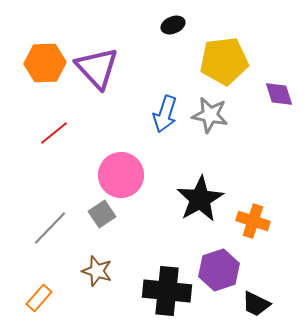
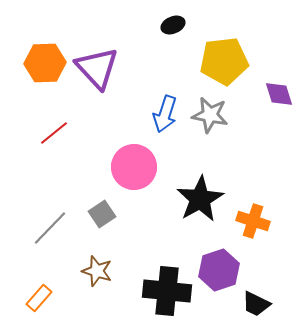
pink circle: moved 13 px right, 8 px up
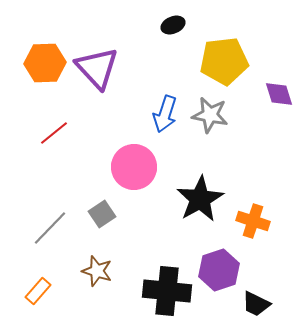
orange rectangle: moved 1 px left, 7 px up
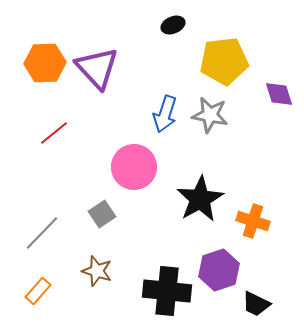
gray line: moved 8 px left, 5 px down
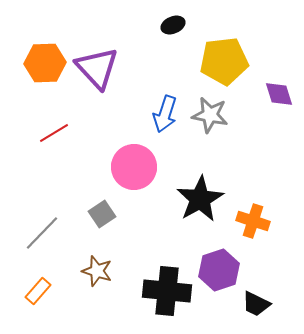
red line: rotated 8 degrees clockwise
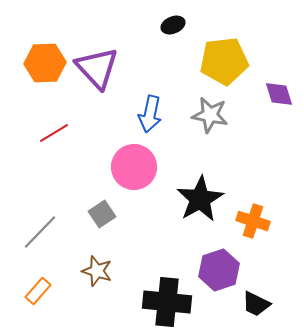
blue arrow: moved 15 px left; rotated 6 degrees counterclockwise
gray line: moved 2 px left, 1 px up
black cross: moved 11 px down
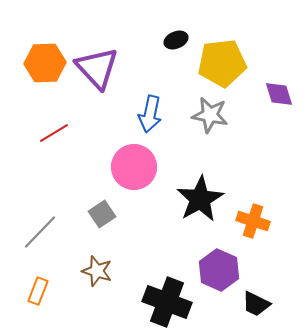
black ellipse: moved 3 px right, 15 px down
yellow pentagon: moved 2 px left, 2 px down
purple hexagon: rotated 18 degrees counterclockwise
orange rectangle: rotated 20 degrees counterclockwise
black cross: rotated 15 degrees clockwise
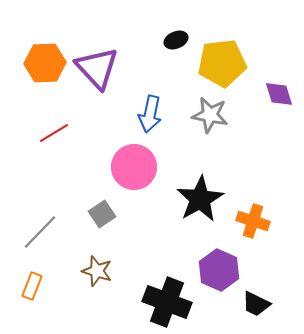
orange rectangle: moved 6 px left, 5 px up
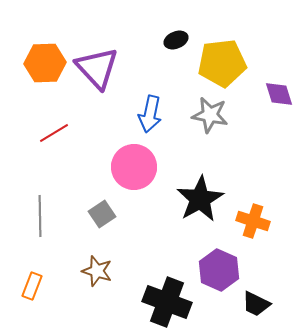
gray line: moved 16 px up; rotated 45 degrees counterclockwise
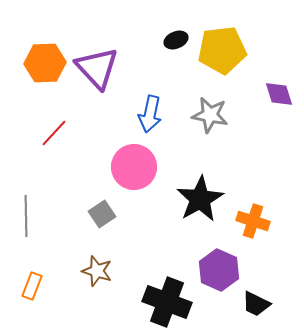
yellow pentagon: moved 13 px up
red line: rotated 16 degrees counterclockwise
gray line: moved 14 px left
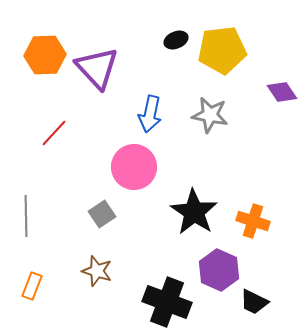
orange hexagon: moved 8 px up
purple diamond: moved 3 px right, 2 px up; rotated 16 degrees counterclockwise
black star: moved 6 px left, 13 px down; rotated 9 degrees counterclockwise
black trapezoid: moved 2 px left, 2 px up
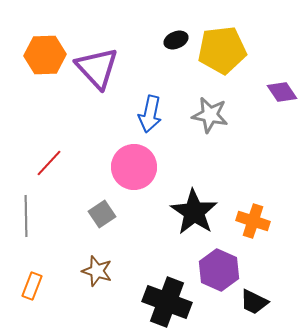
red line: moved 5 px left, 30 px down
